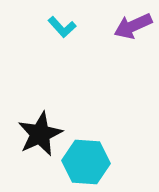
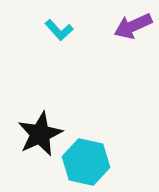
cyan L-shape: moved 3 px left, 3 px down
cyan hexagon: rotated 9 degrees clockwise
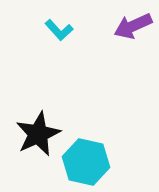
black star: moved 2 px left
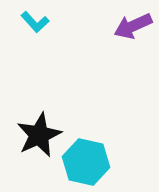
cyan L-shape: moved 24 px left, 8 px up
black star: moved 1 px right, 1 px down
